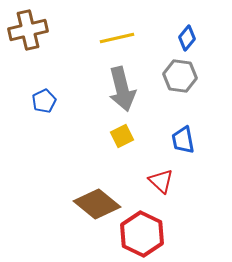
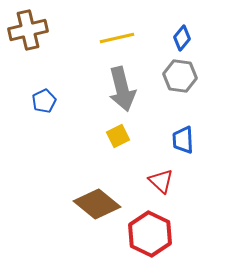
blue diamond: moved 5 px left
yellow square: moved 4 px left
blue trapezoid: rotated 8 degrees clockwise
red hexagon: moved 8 px right
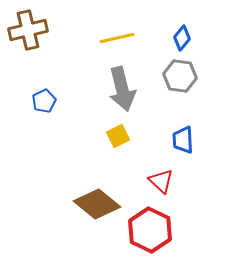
red hexagon: moved 4 px up
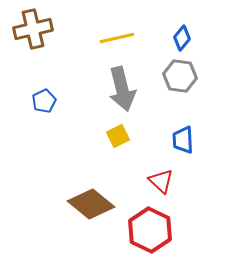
brown cross: moved 5 px right, 1 px up
brown diamond: moved 6 px left
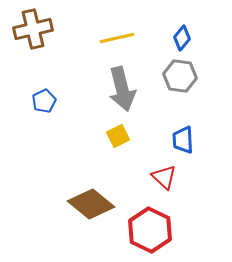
red triangle: moved 3 px right, 4 px up
